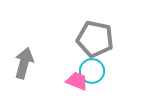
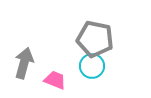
cyan circle: moved 5 px up
pink trapezoid: moved 22 px left, 1 px up
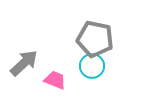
gray arrow: rotated 32 degrees clockwise
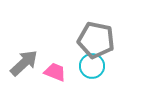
gray pentagon: moved 1 px right, 1 px down
pink trapezoid: moved 8 px up
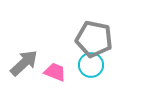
gray pentagon: moved 2 px left, 1 px up
cyan circle: moved 1 px left, 1 px up
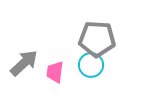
gray pentagon: moved 3 px right; rotated 9 degrees counterclockwise
pink trapezoid: rotated 105 degrees counterclockwise
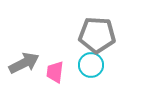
gray pentagon: moved 4 px up
gray arrow: rotated 16 degrees clockwise
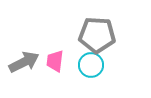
gray arrow: moved 1 px up
pink trapezoid: moved 11 px up
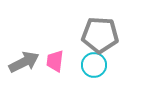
gray pentagon: moved 3 px right
cyan circle: moved 3 px right
